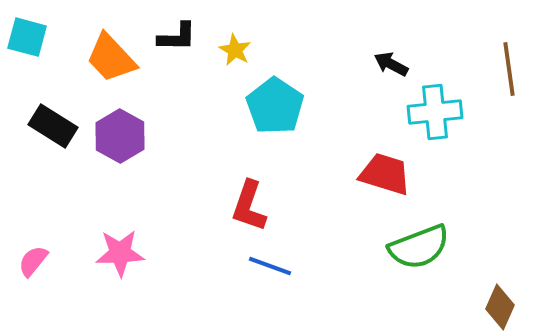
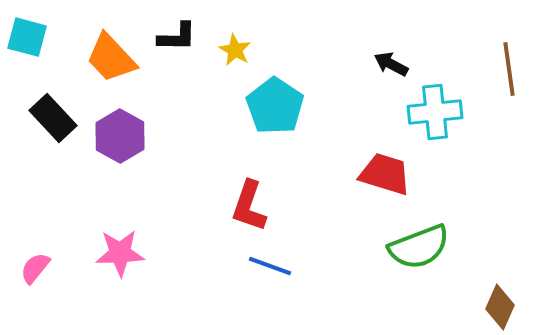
black rectangle: moved 8 px up; rotated 15 degrees clockwise
pink semicircle: moved 2 px right, 7 px down
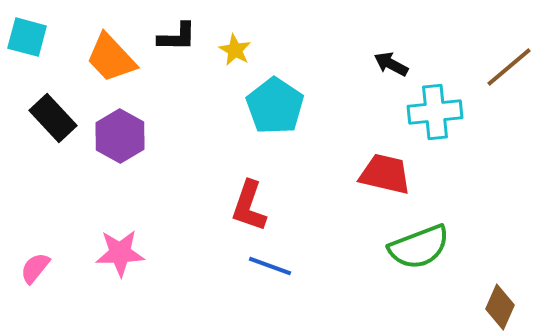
brown line: moved 2 px up; rotated 58 degrees clockwise
red trapezoid: rotated 4 degrees counterclockwise
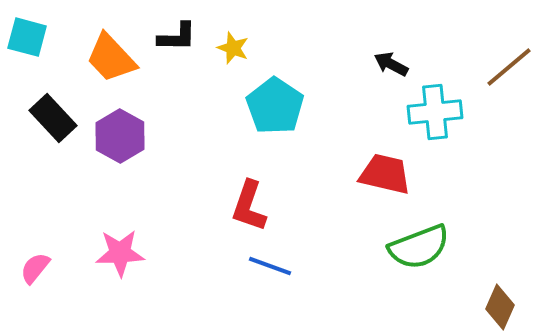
yellow star: moved 2 px left, 2 px up; rotated 8 degrees counterclockwise
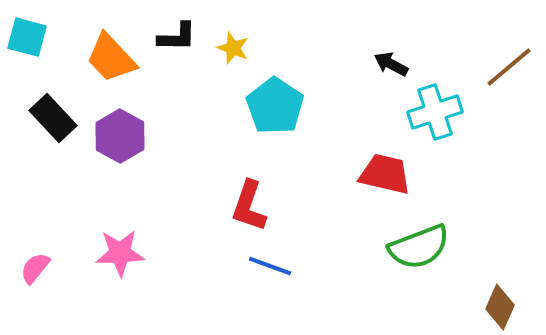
cyan cross: rotated 12 degrees counterclockwise
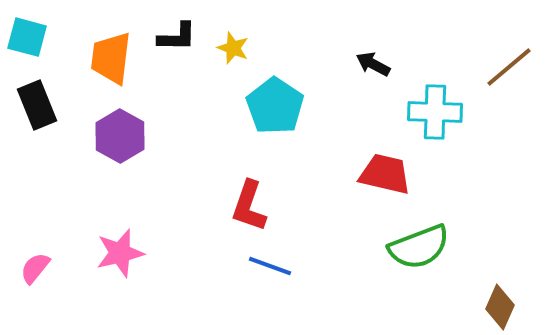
orange trapezoid: rotated 50 degrees clockwise
black arrow: moved 18 px left
cyan cross: rotated 20 degrees clockwise
black rectangle: moved 16 px left, 13 px up; rotated 21 degrees clockwise
pink star: rotated 12 degrees counterclockwise
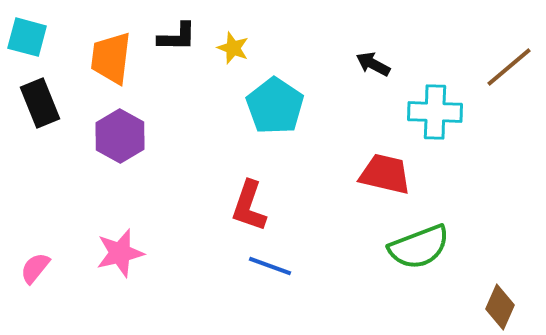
black rectangle: moved 3 px right, 2 px up
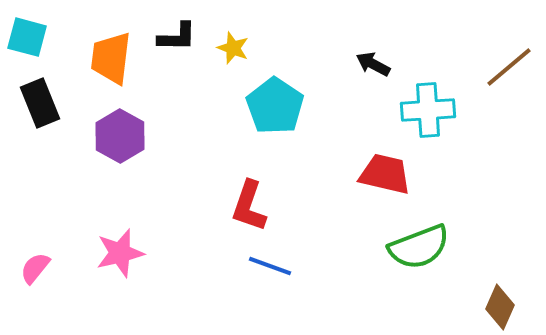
cyan cross: moved 7 px left, 2 px up; rotated 6 degrees counterclockwise
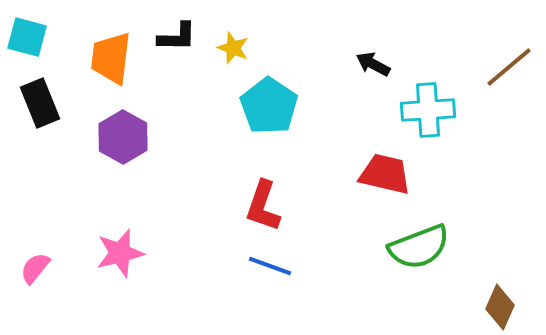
cyan pentagon: moved 6 px left
purple hexagon: moved 3 px right, 1 px down
red L-shape: moved 14 px right
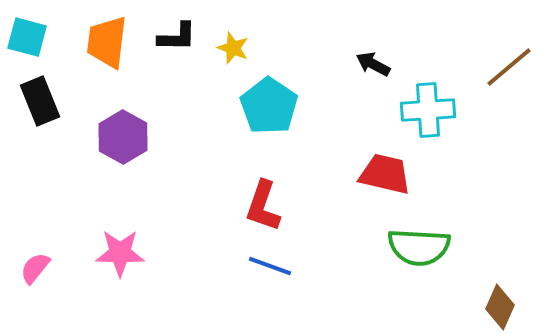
orange trapezoid: moved 4 px left, 16 px up
black rectangle: moved 2 px up
green semicircle: rotated 24 degrees clockwise
pink star: rotated 15 degrees clockwise
